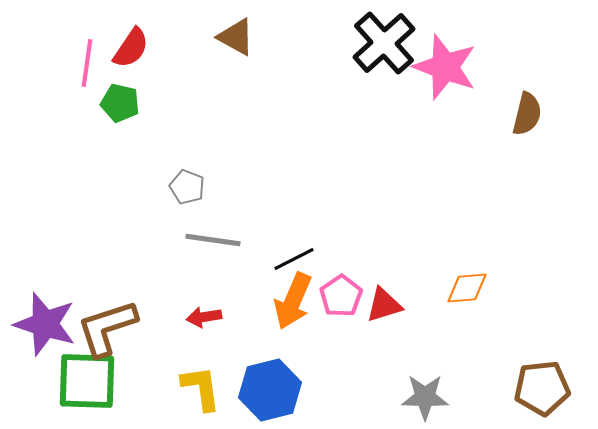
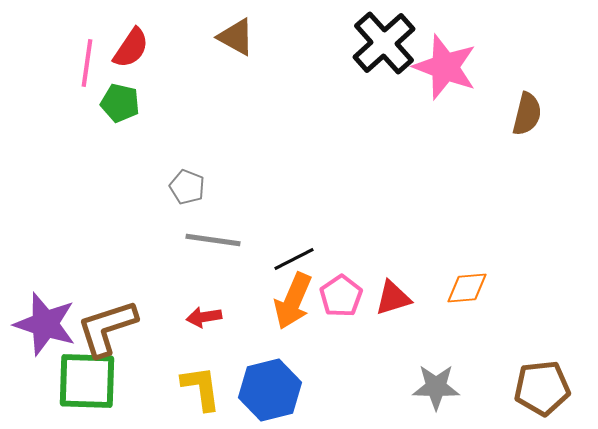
red triangle: moved 9 px right, 7 px up
gray star: moved 11 px right, 10 px up
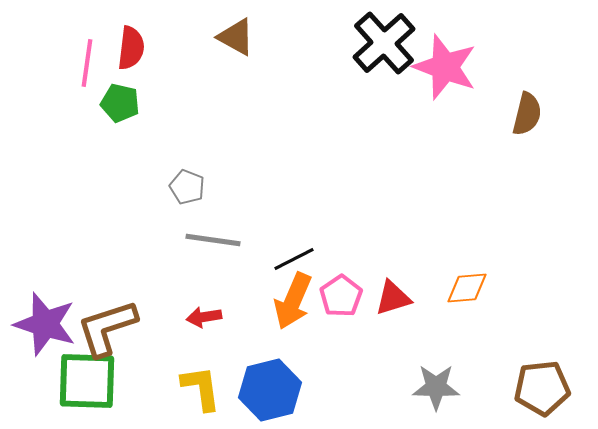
red semicircle: rotated 27 degrees counterclockwise
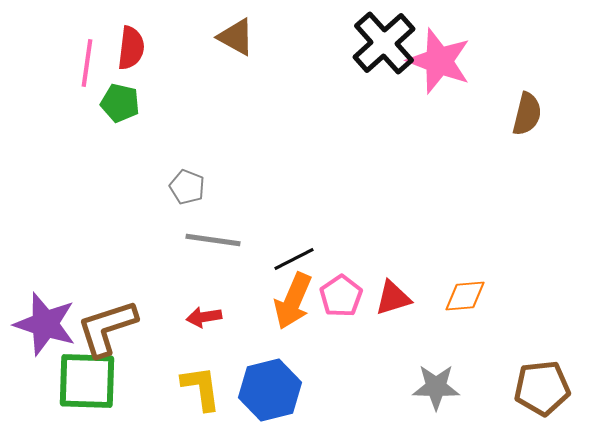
pink star: moved 6 px left, 6 px up
orange diamond: moved 2 px left, 8 px down
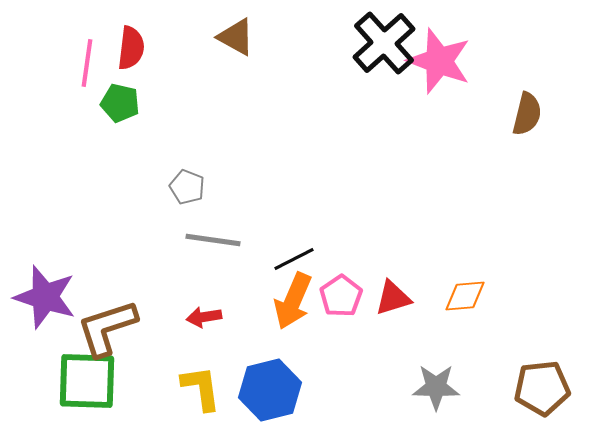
purple star: moved 27 px up
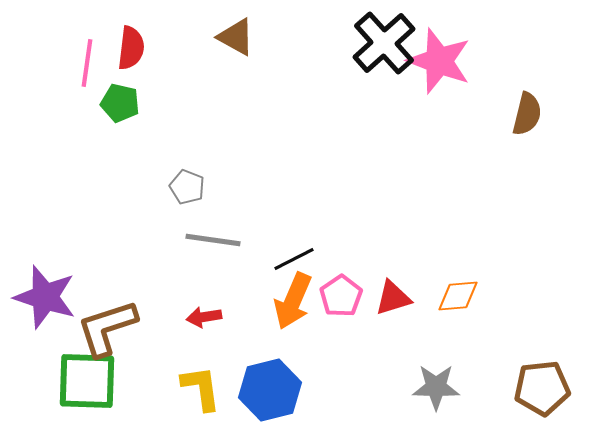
orange diamond: moved 7 px left
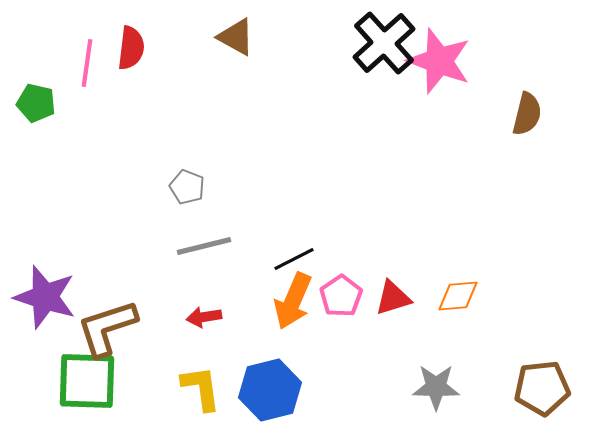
green pentagon: moved 84 px left
gray line: moved 9 px left, 6 px down; rotated 22 degrees counterclockwise
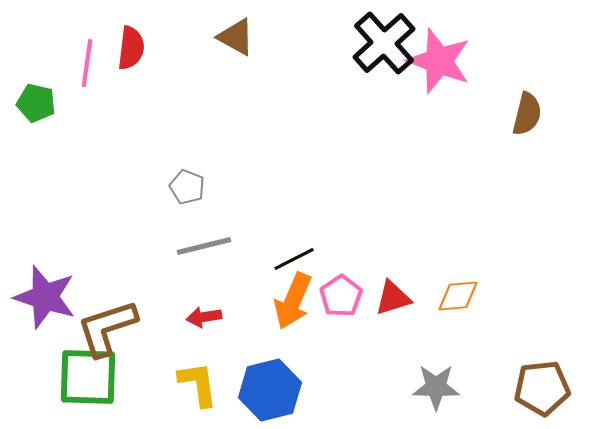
green square: moved 1 px right, 4 px up
yellow L-shape: moved 3 px left, 4 px up
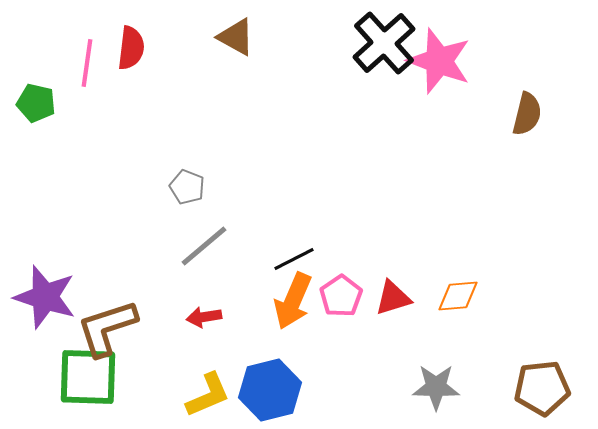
gray line: rotated 26 degrees counterclockwise
yellow L-shape: moved 10 px right, 11 px down; rotated 75 degrees clockwise
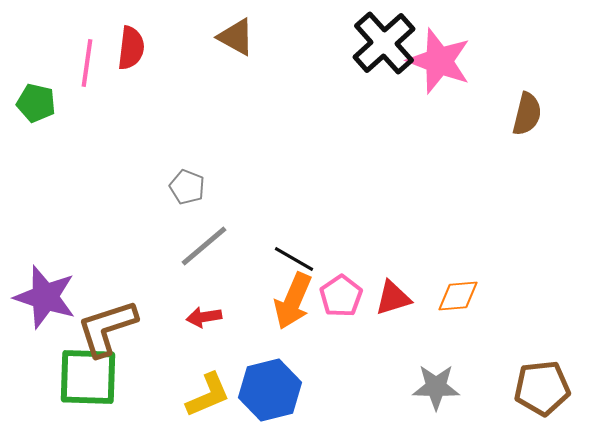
black line: rotated 57 degrees clockwise
